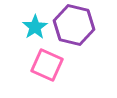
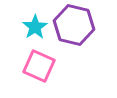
pink square: moved 8 px left, 1 px down
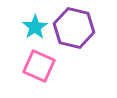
purple hexagon: moved 3 px down
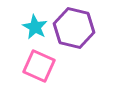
cyan star: rotated 10 degrees counterclockwise
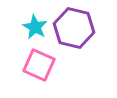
pink square: moved 1 px up
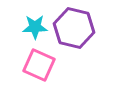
cyan star: rotated 30 degrees counterclockwise
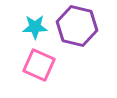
purple hexagon: moved 3 px right, 2 px up
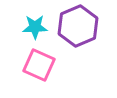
purple hexagon: moved 1 px right; rotated 24 degrees clockwise
